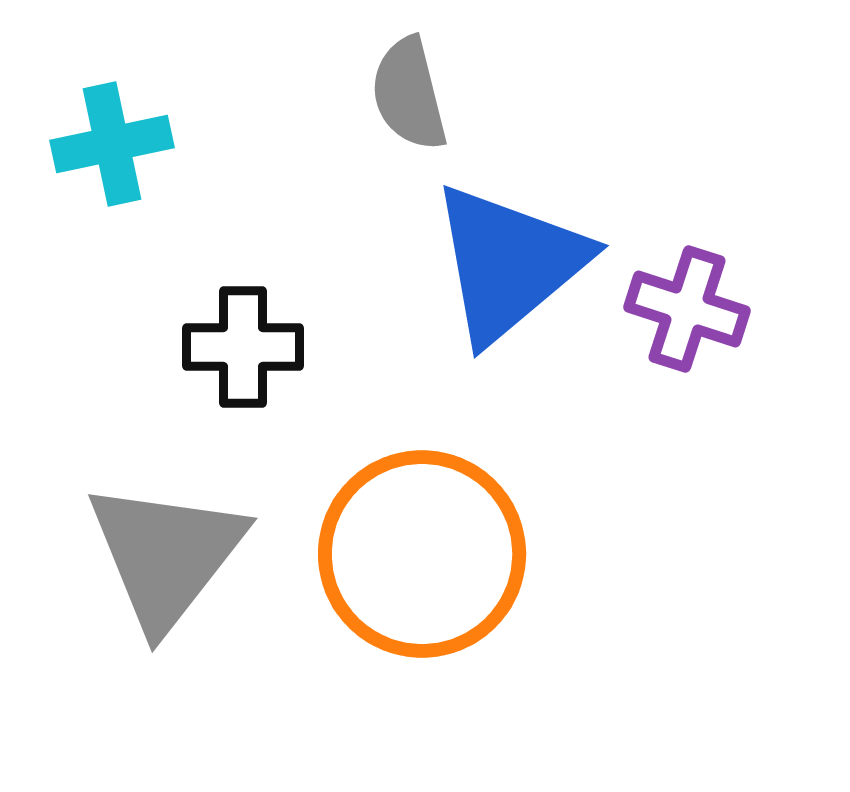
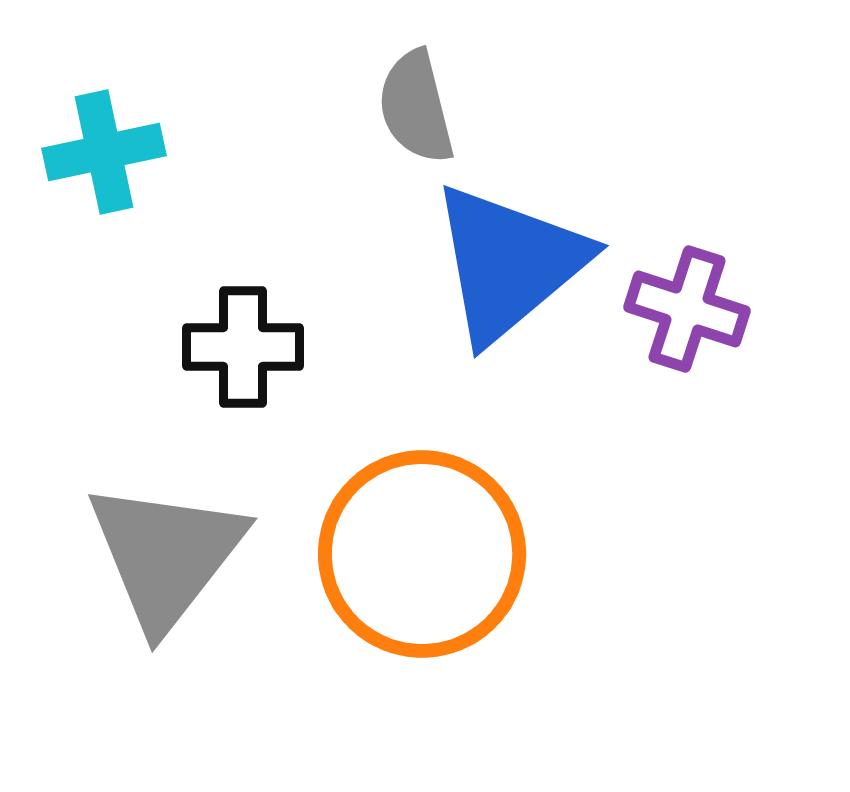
gray semicircle: moved 7 px right, 13 px down
cyan cross: moved 8 px left, 8 px down
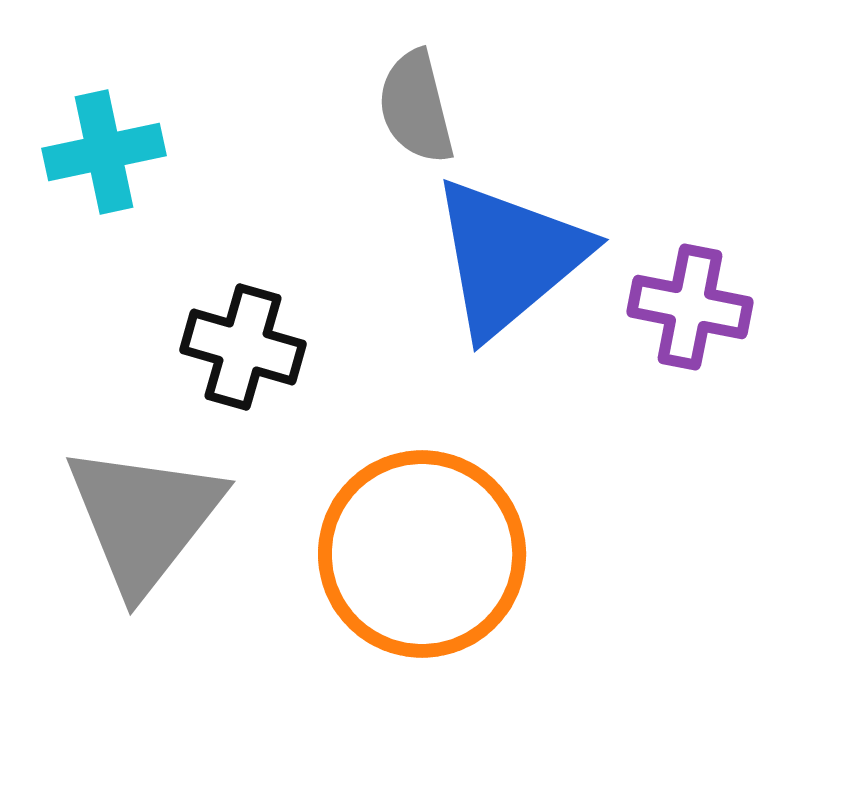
blue triangle: moved 6 px up
purple cross: moved 3 px right, 2 px up; rotated 7 degrees counterclockwise
black cross: rotated 16 degrees clockwise
gray triangle: moved 22 px left, 37 px up
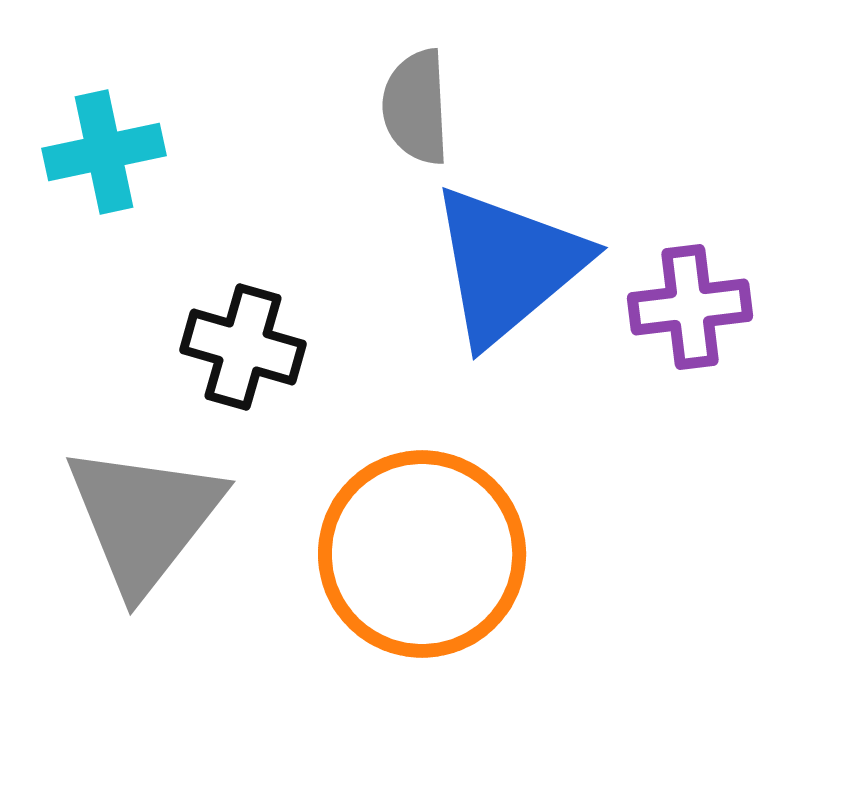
gray semicircle: rotated 11 degrees clockwise
blue triangle: moved 1 px left, 8 px down
purple cross: rotated 18 degrees counterclockwise
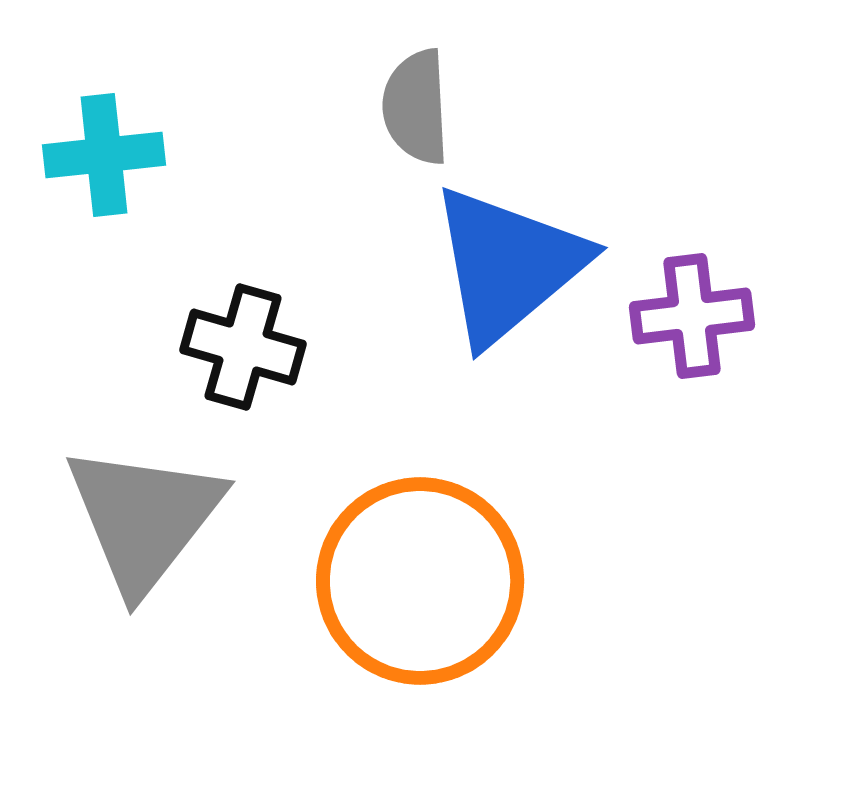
cyan cross: moved 3 px down; rotated 6 degrees clockwise
purple cross: moved 2 px right, 9 px down
orange circle: moved 2 px left, 27 px down
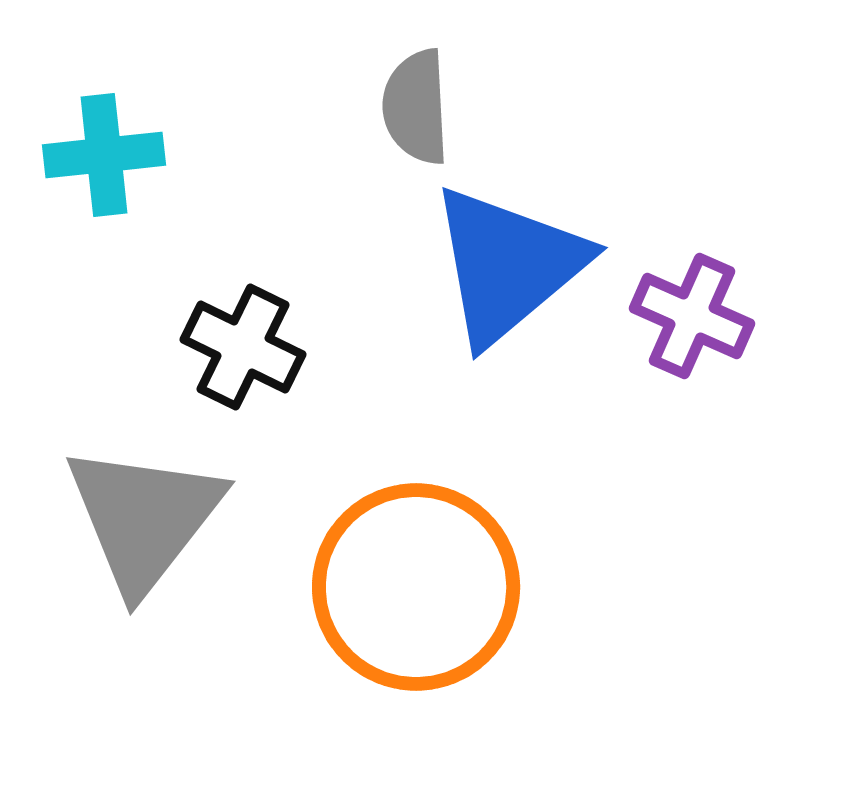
purple cross: rotated 31 degrees clockwise
black cross: rotated 10 degrees clockwise
orange circle: moved 4 px left, 6 px down
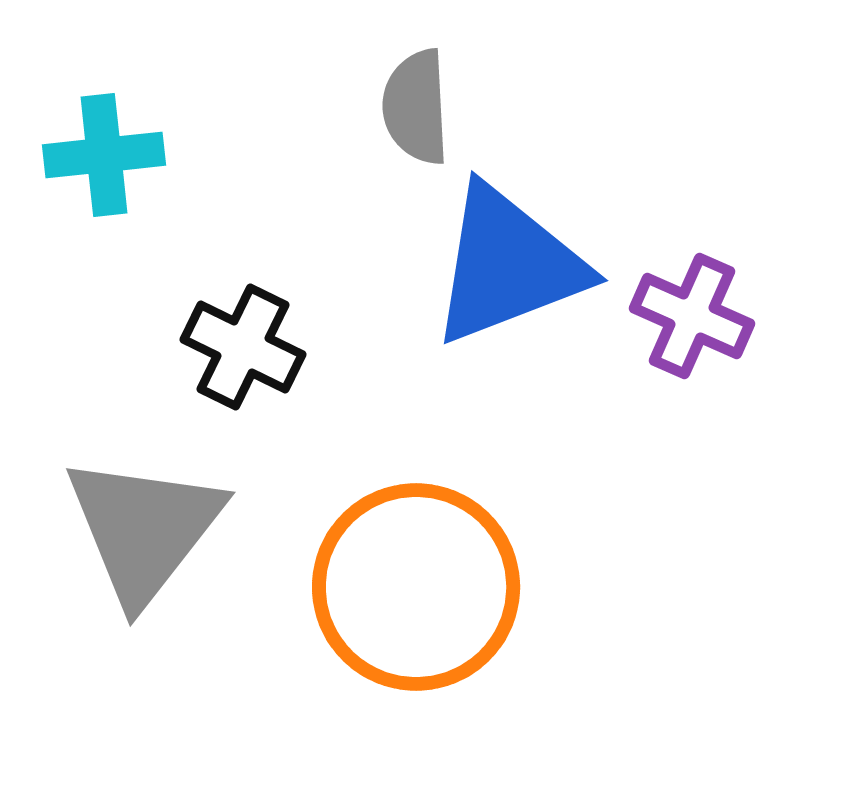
blue triangle: rotated 19 degrees clockwise
gray triangle: moved 11 px down
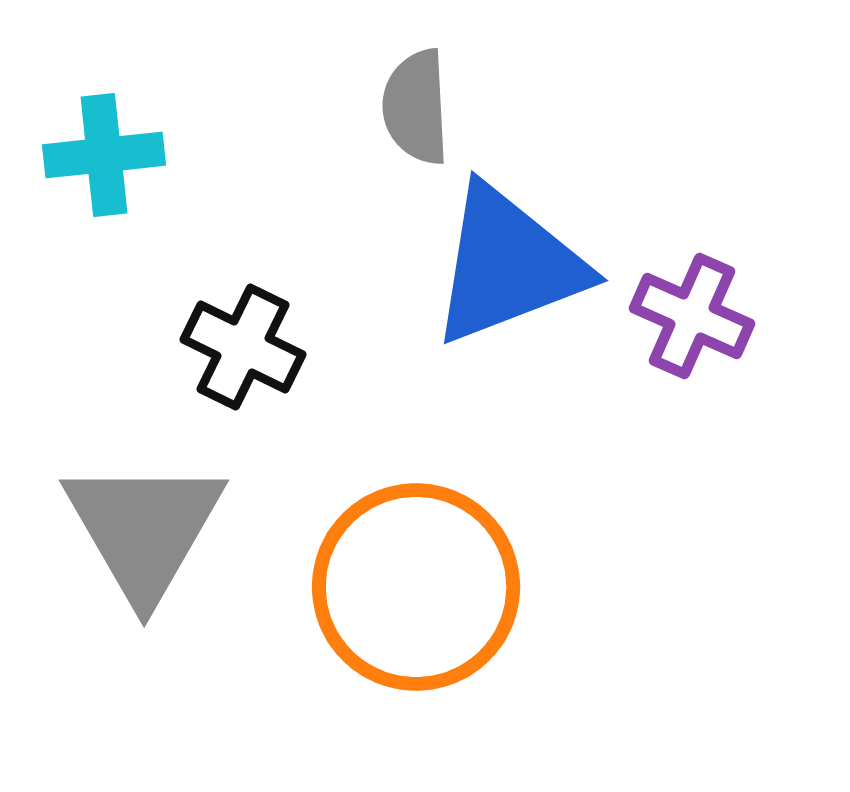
gray triangle: rotated 8 degrees counterclockwise
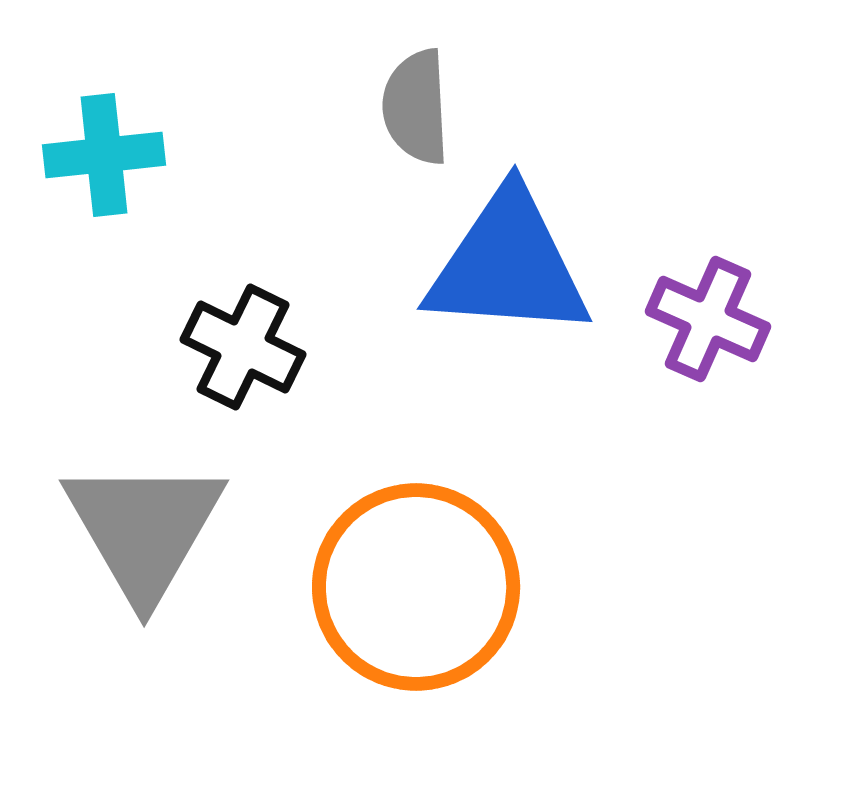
blue triangle: rotated 25 degrees clockwise
purple cross: moved 16 px right, 3 px down
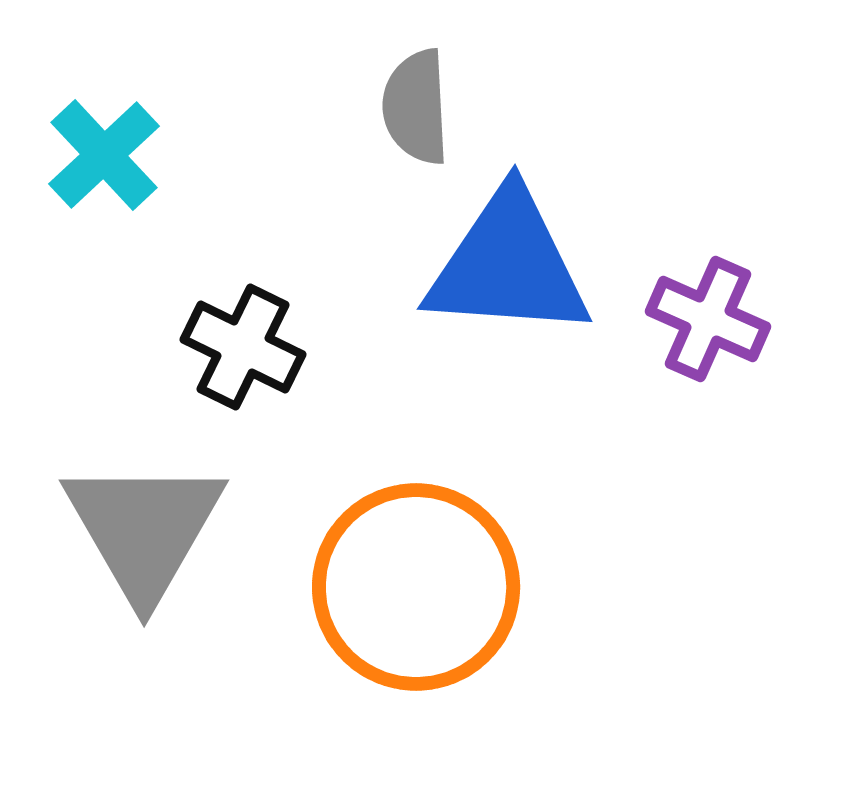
cyan cross: rotated 37 degrees counterclockwise
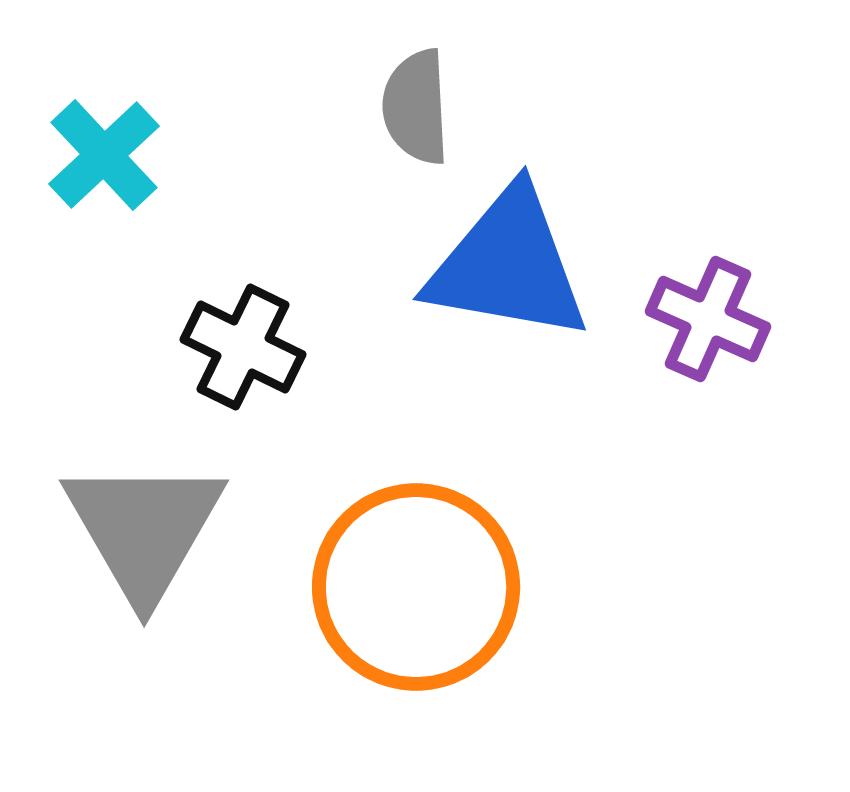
blue triangle: rotated 6 degrees clockwise
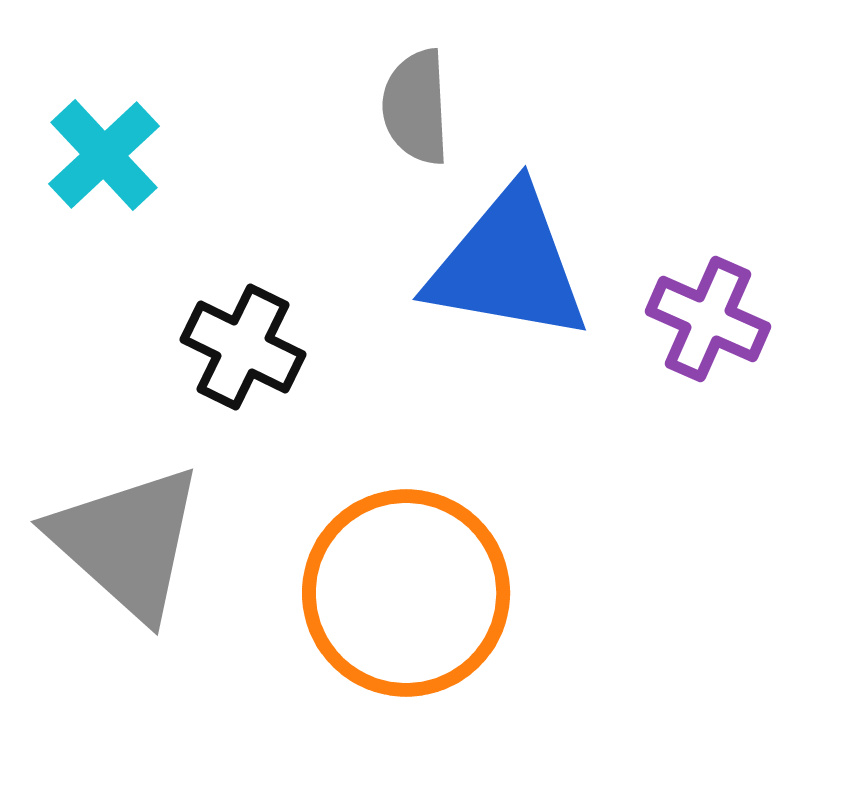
gray triangle: moved 17 px left, 13 px down; rotated 18 degrees counterclockwise
orange circle: moved 10 px left, 6 px down
